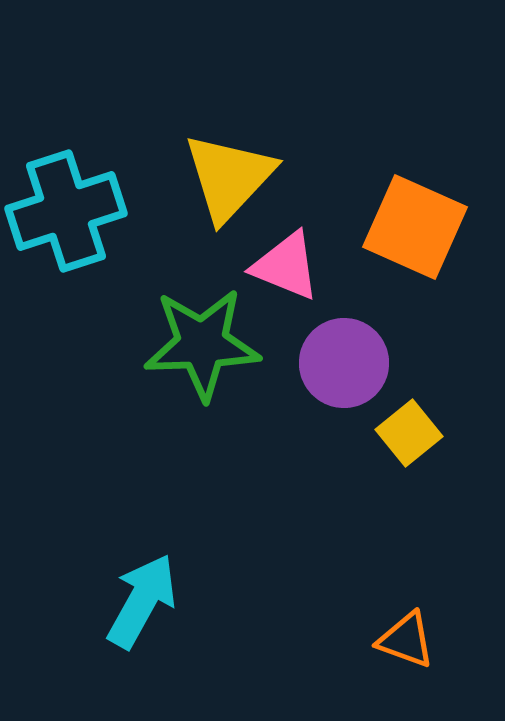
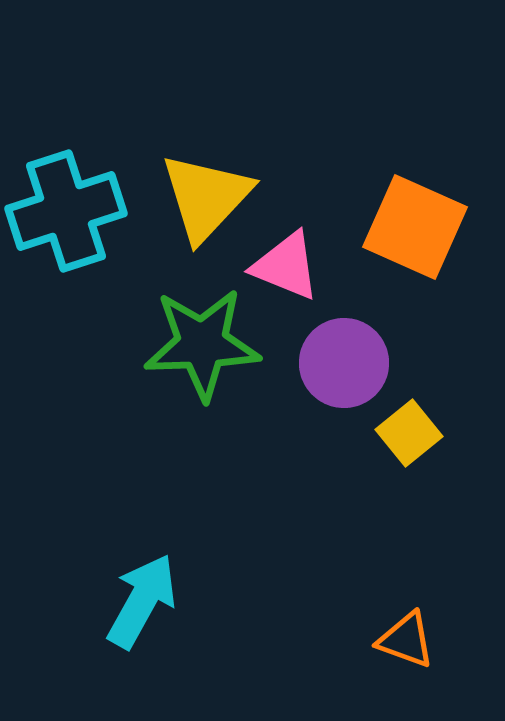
yellow triangle: moved 23 px left, 20 px down
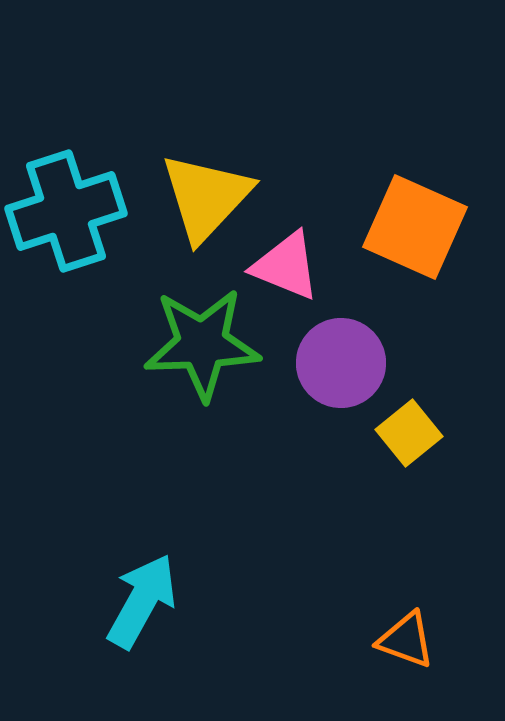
purple circle: moved 3 px left
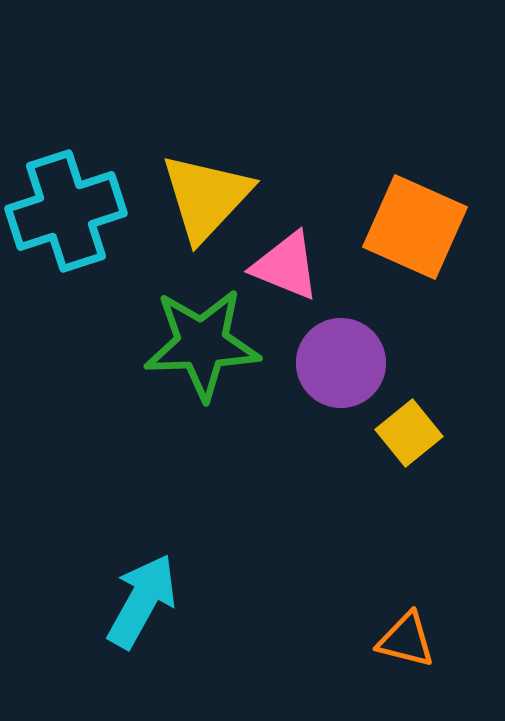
orange triangle: rotated 6 degrees counterclockwise
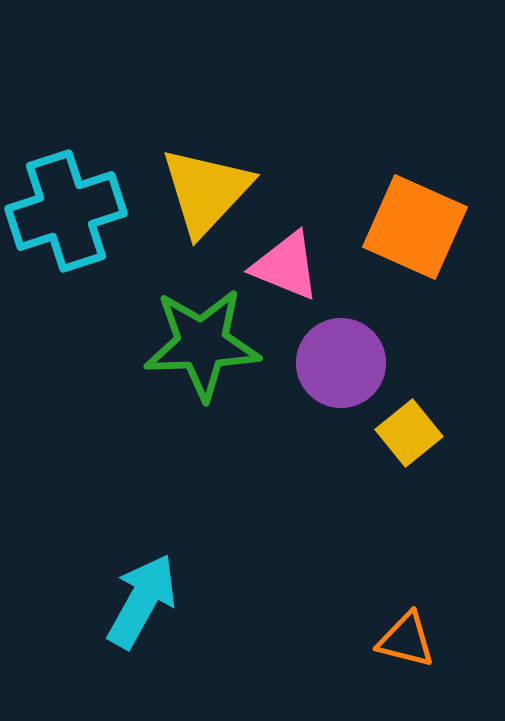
yellow triangle: moved 6 px up
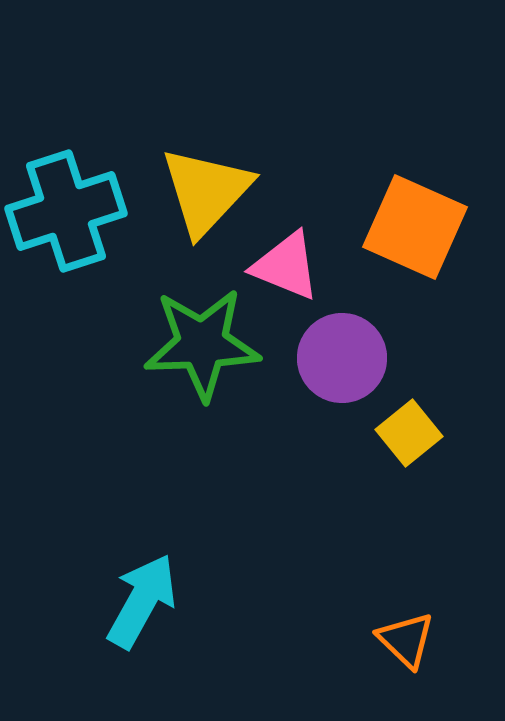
purple circle: moved 1 px right, 5 px up
orange triangle: rotated 30 degrees clockwise
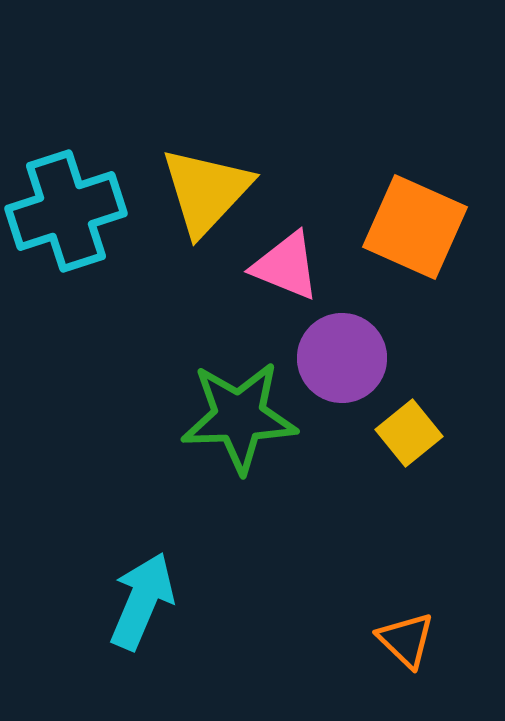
green star: moved 37 px right, 73 px down
cyan arrow: rotated 6 degrees counterclockwise
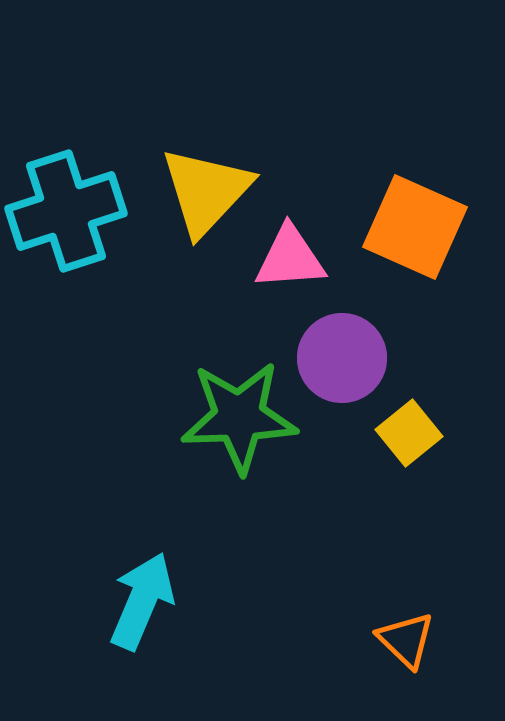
pink triangle: moved 4 px right, 8 px up; rotated 26 degrees counterclockwise
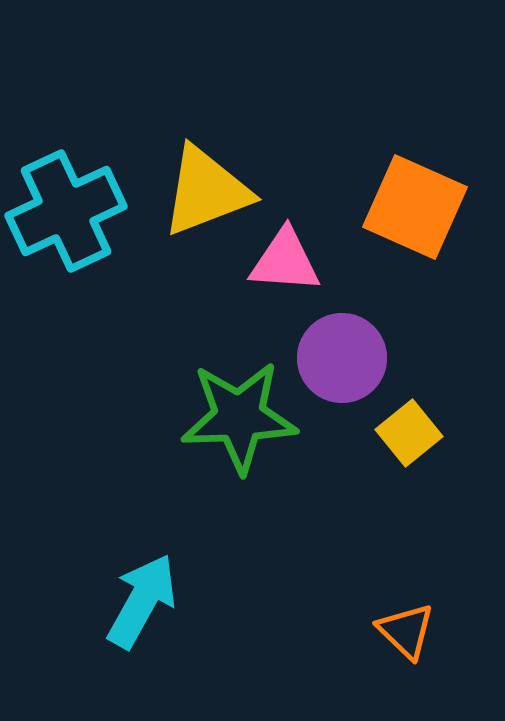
yellow triangle: rotated 26 degrees clockwise
cyan cross: rotated 7 degrees counterclockwise
orange square: moved 20 px up
pink triangle: moved 5 px left, 3 px down; rotated 8 degrees clockwise
cyan arrow: rotated 6 degrees clockwise
orange triangle: moved 9 px up
